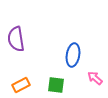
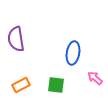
blue ellipse: moved 2 px up
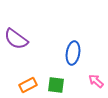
purple semicircle: rotated 45 degrees counterclockwise
pink arrow: moved 1 px right, 3 px down
orange rectangle: moved 7 px right
